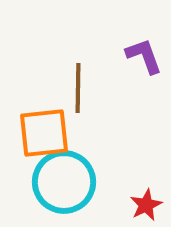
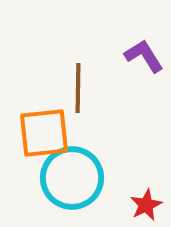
purple L-shape: rotated 12 degrees counterclockwise
cyan circle: moved 8 px right, 4 px up
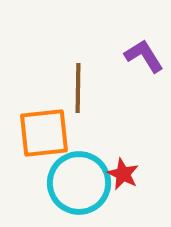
cyan circle: moved 7 px right, 5 px down
red star: moved 23 px left, 31 px up; rotated 20 degrees counterclockwise
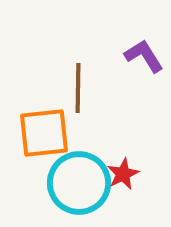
red star: rotated 20 degrees clockwise
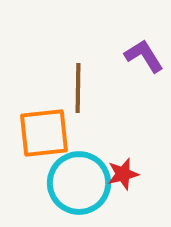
red star: rotated 12 degrees clockwise
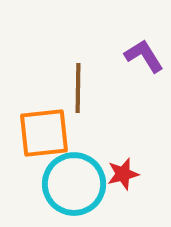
cyan circle: moved 5 px left, 1 px down
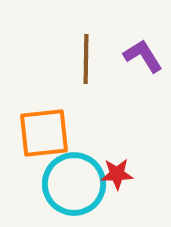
purple L-shape: moved 1 px left
brown line: moved 8 px right, 29 px up
red star: moved 6 px left; rotated 12 degrees clockwise
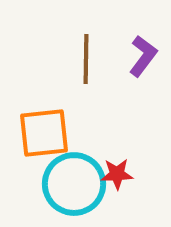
purple L-shape: rotated 69 degrees clockwise
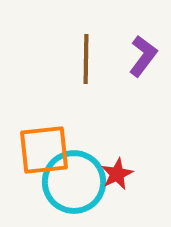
orange square: moved 17 px down
red star: rotated 24 degrees counterclockwise
cyan circle: moved 2 px up
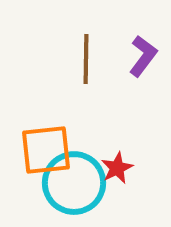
orange square: moved 2 px right
red star: moved 6 px up
cyan circle: moved 1 px down
